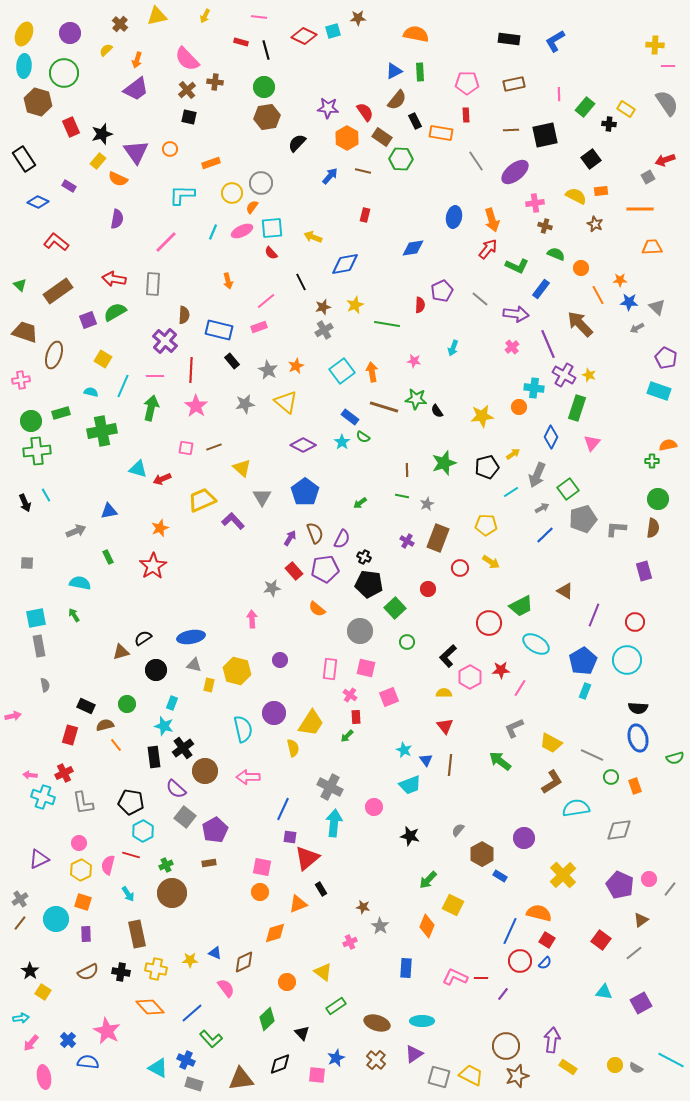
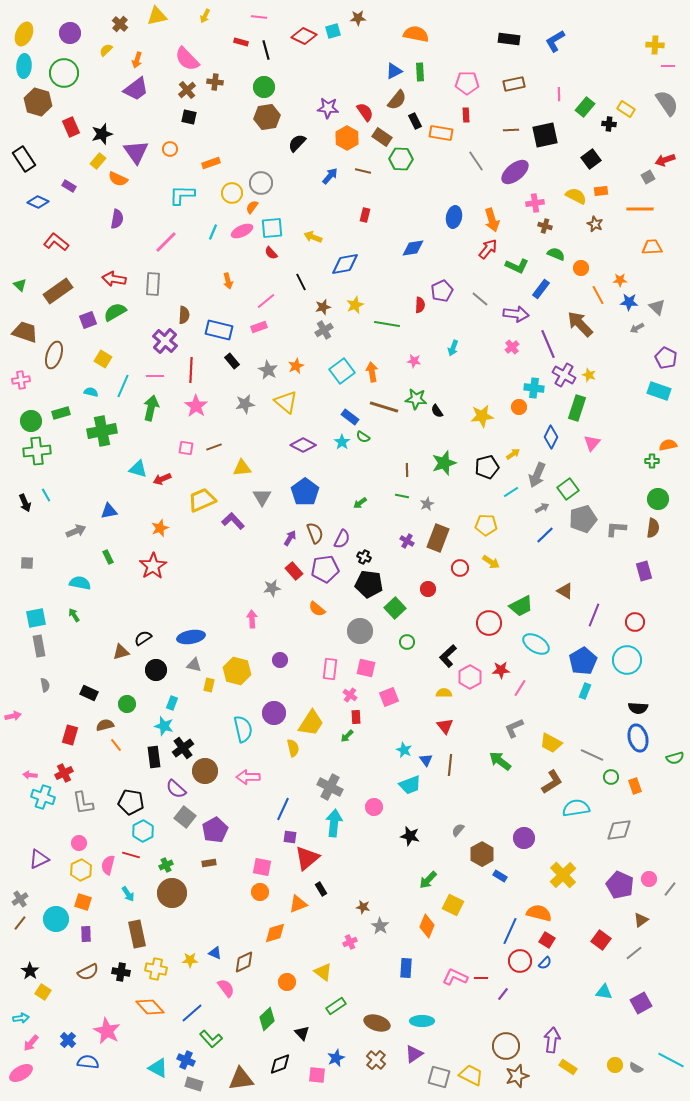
yellow triangle at (242, 468): rotated 48 degrees counterclockwise
black rectangle at (86, 706): moved 3 px right, 13 px up
pink ellipse at (44, 1077): moved 23 px left, 4 px up; rotated 70 degrees clockwise
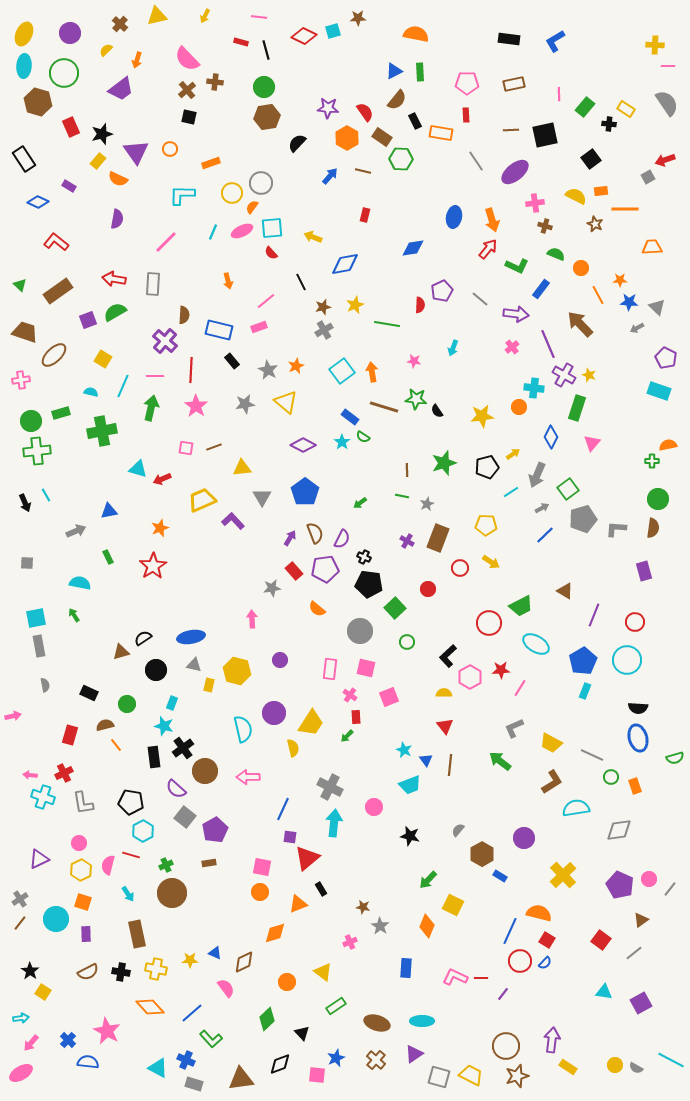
purple trapezoid at (136, 89): moved 15 px left
orange line at (640, 209): moved 15 px left
brown ellipse at (54, 355): rotated 28 degrees clockwise
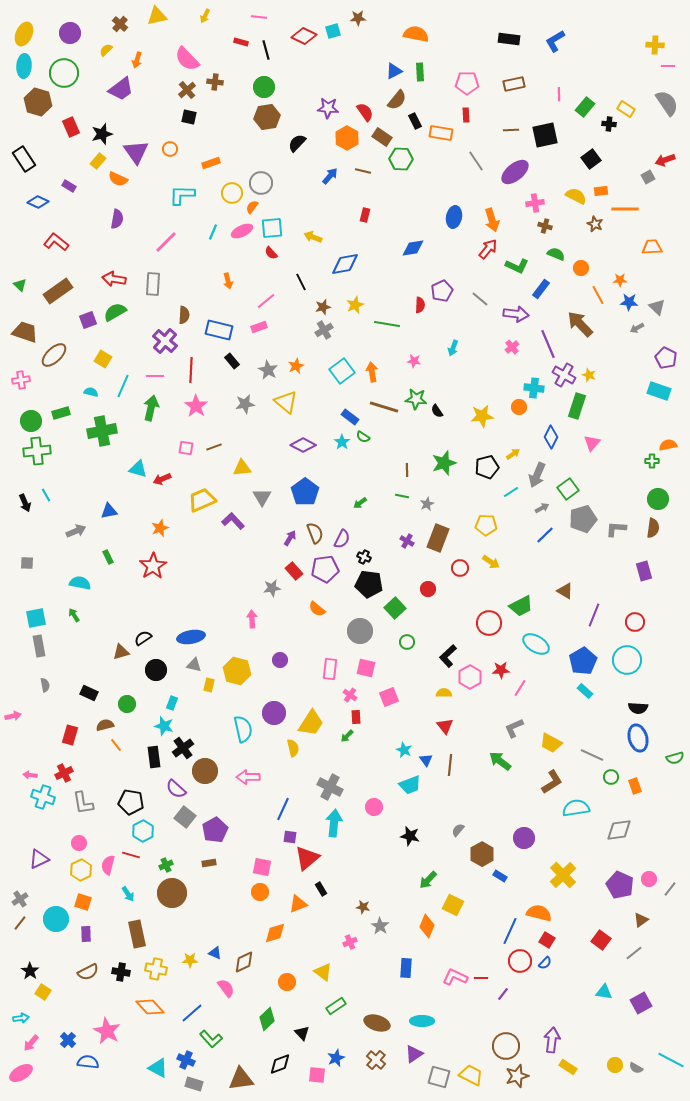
green rectangle at (577, 408): moved 2 px up
cyan rectangle at (585, 691): rotated 70 degrees counterclockwise
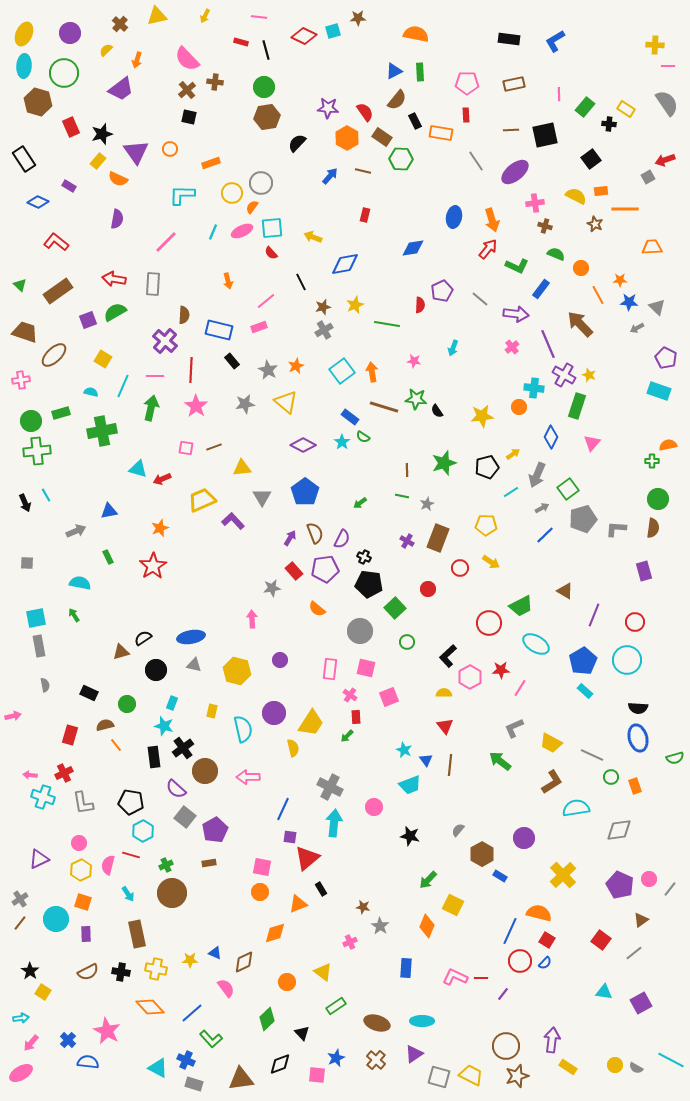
yellow rectangle at (209, 685): moved 3 px right, 26 px down
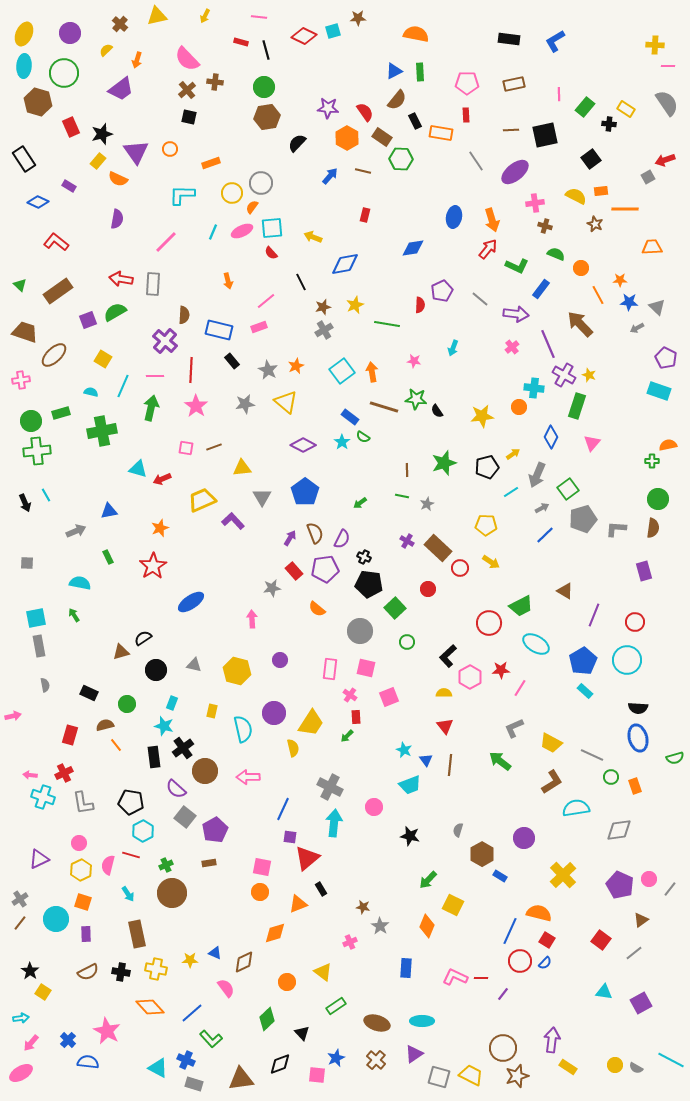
red arrow at (114, 279): moved 7 px right
brown rectangle at (438, 538): moved 10 px down; rotated 68 degrees counterclockwise
blue ellipse at (191, 637): moved 35 px up; rotated 24 degrees counterclockwise
gray semicircle at (458, 830): rotated 24 degrees counterclockwise
brown circle at (506, 1046): moved 3 px left, 2 px down
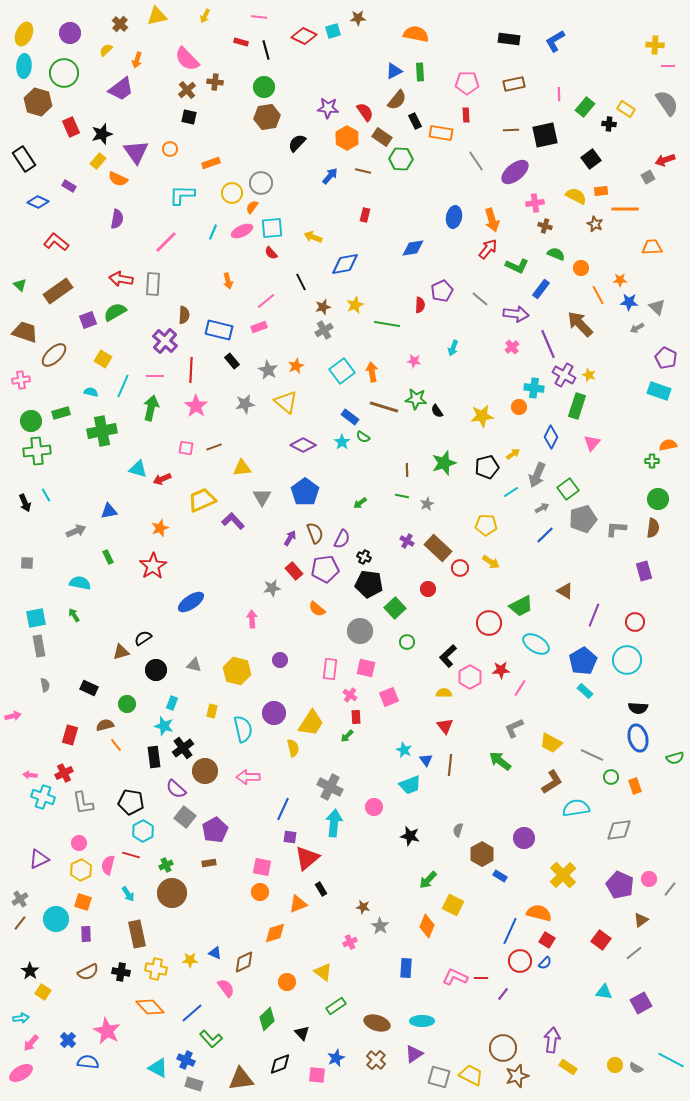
black rectangle at (89, 693): moved 5 px up
